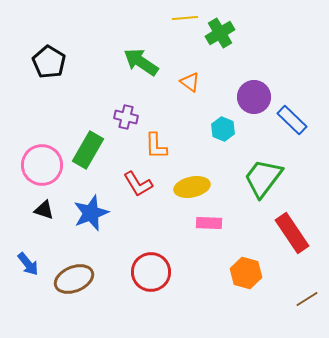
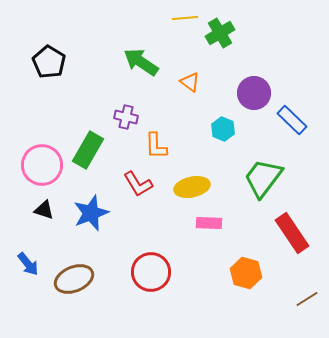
purple circle: moved 4 px up
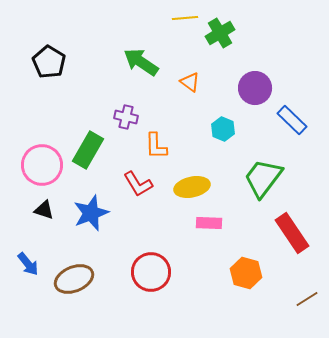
purple circle: moved 1 px right, 5 px up
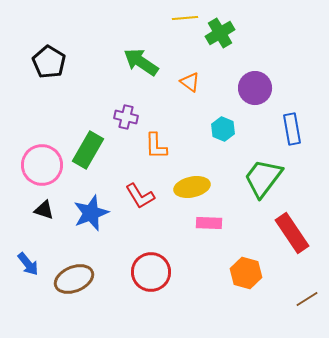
blue rectangle: moved 9 px down; rotated 36 degrees clockwise
red L-shape: moved 2 px right, 12 px down
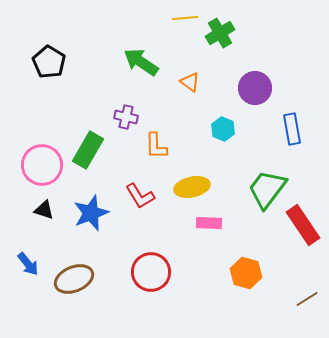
green trapezoid: moved 4 px right, 11 px down
red rectangle: moved 11 px right, 8 px up
